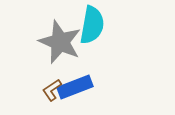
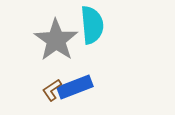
cyan semicircle: rotated 15 degrees counterclockwise
gray star: moved 4 px left, 2 px up; rotated 12 degrees clockwise
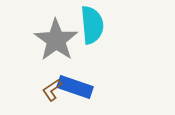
blue rectangle: rotated 40 degrees clockwise
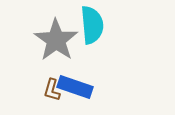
brown L-shape: rotated 40 degrees counterclockwise
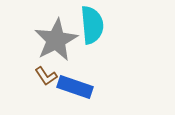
gray star: rotated 9 degrees clockwise
brown L-shape: moved 6 px left, 14 px up; rotated 50 degrees counterclockwise
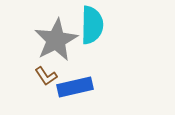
cyan semicircle: rotated 6 degrees clockwise
blue rectangle: rotated 32 degrees counterclockwise
